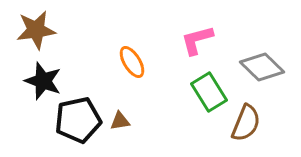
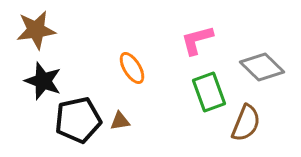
orange ellipse: moved 6 px down
green rectangle: rotated 12 degrees clockwise
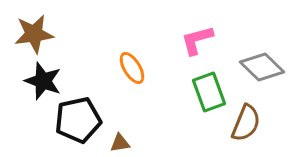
brown star: moved 2 px left, 4 px down
brown triangle: moved 22 px down
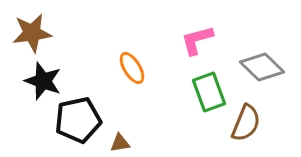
brown star: moved 2 px left, 1 px up
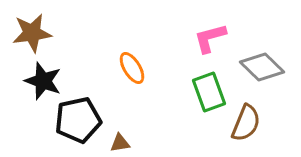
pink L-shape: moved 13 px right, 2 px up
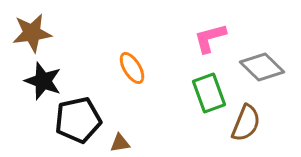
green rectangle: moved 1 px down
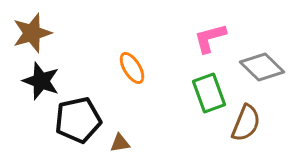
brown star: rotated 9 degrees counterclockwise
black star: moved 2 px left
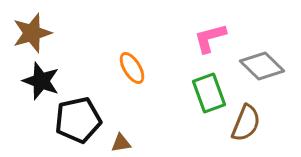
gray diamond: moved 1 px up
brown triangle: moved 1 px right
